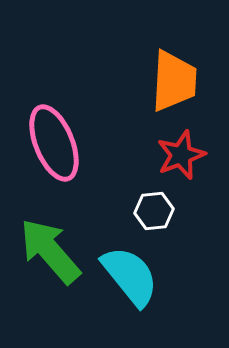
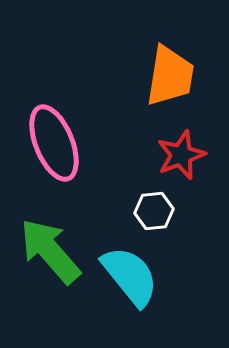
orange trapezoid: moved 4 px left, 5 px up; rotated 6 degrees clockwise
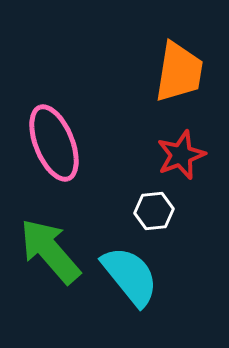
orange trapezoid: moved 9 px right, 4 px up
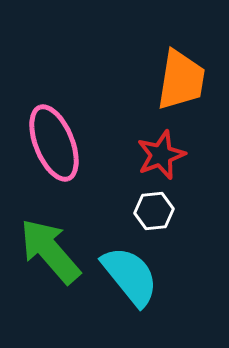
orange trapezoid: moved 2 px right, 8 px down
red star: moved 20 px left
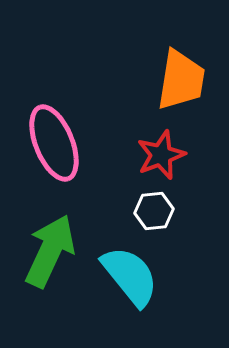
green arrow: rotated 66 degrees clockwise
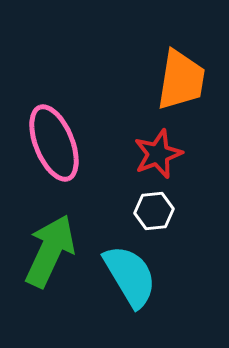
red star: moved 3 px left, 1 px up
cyan semicircle: rotated 8 degrees clockwise
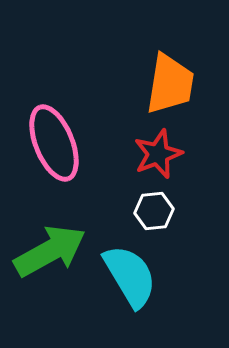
orange trapezoid: moved 11 px left, 4 px down
green arrow: rotated 36 degrees clockwise
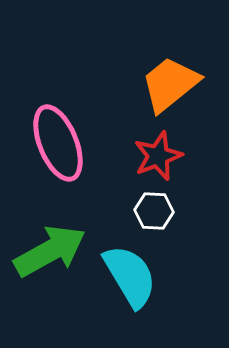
orange trapezoid: rotated 138 degrees counterclockwise
pink ellipse: moved 4 px right
red star: moved 2 px down
white hexagon: rotated 9 degrees clockwise
